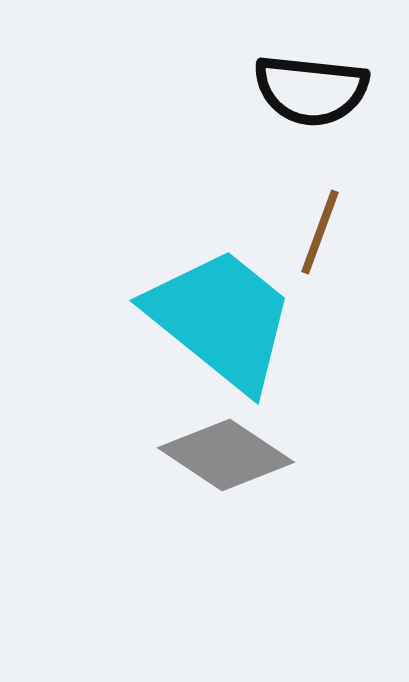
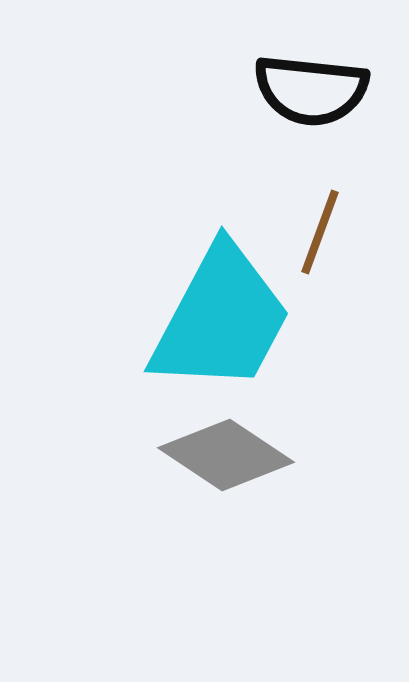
cyan trapezoid: rotated 79 degrees clockwise
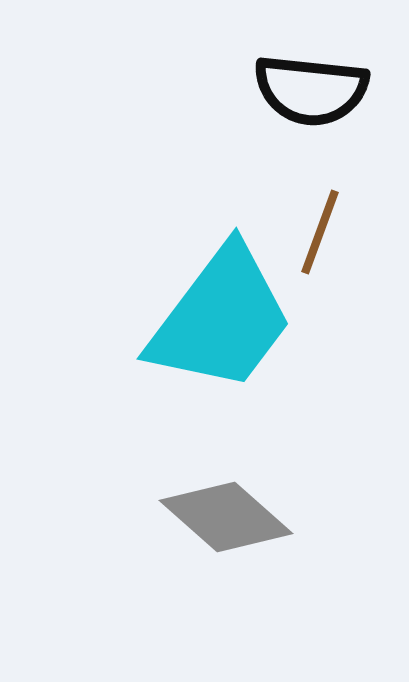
cyan trapezoid: rotated 9 degrees clockwise
gray diamond: moved 62 px down; rotated 8 degrees clockwise
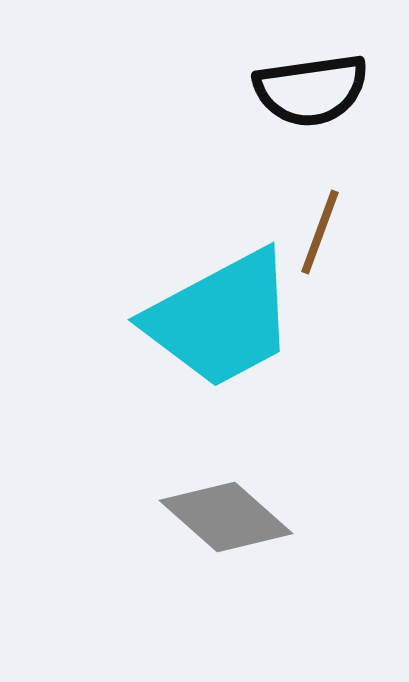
black semicircle: rotated 14 degrees counterclockwise
cyan trapezoid: rotated 25 degrees clockwise
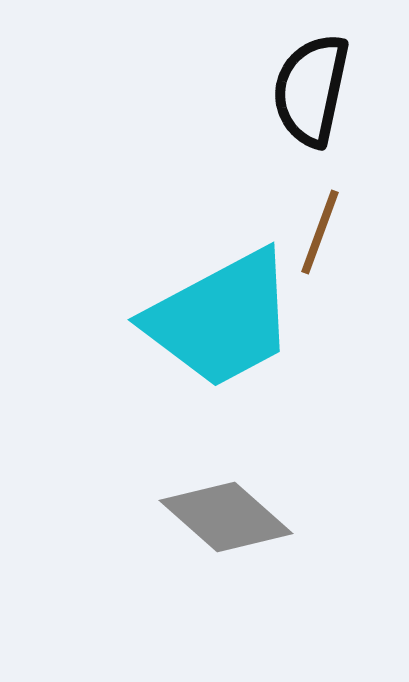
black semicircle: rotated 110 degrees clockwise
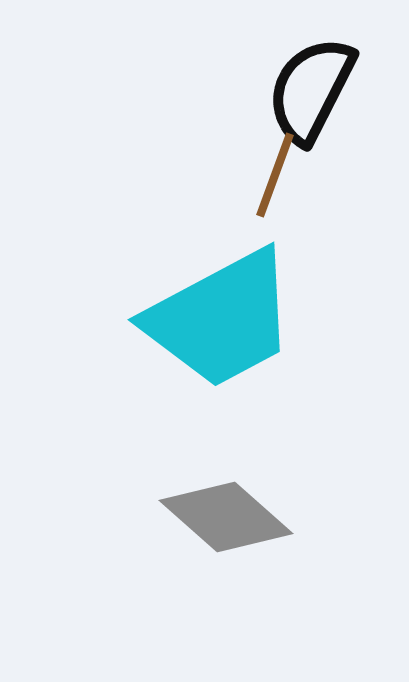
black semicircle: rotated 15 degrees clockwise
brown line: moved 45 px left, 57 px up
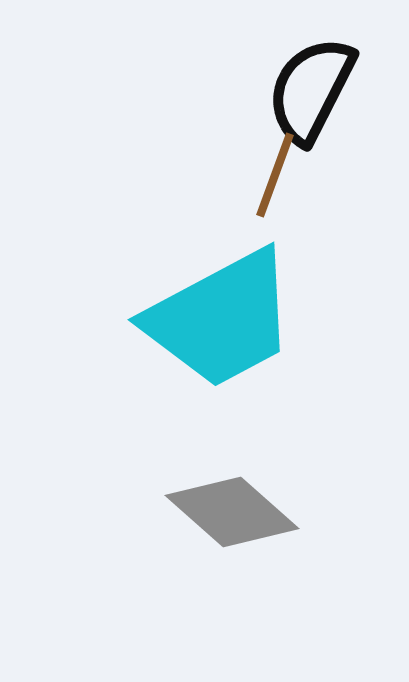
gray diamond: moved 6 px right, 5 px up
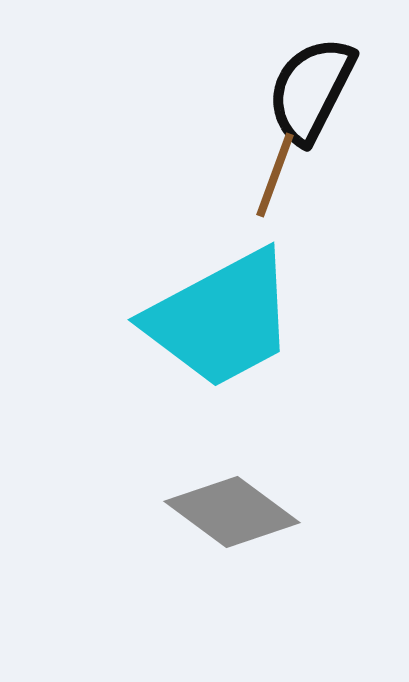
gray diamond: rotated 5 degrees counterclockwise
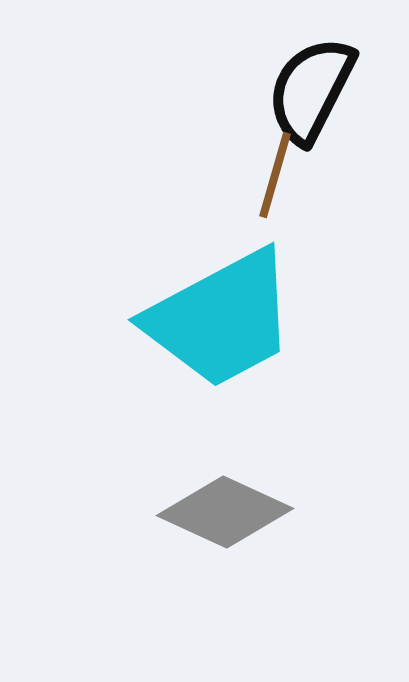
brown line: rotated 4 degrees counterclockwise
gray diamond: moved 7 px left; rotated 12 degrees counterclockwise
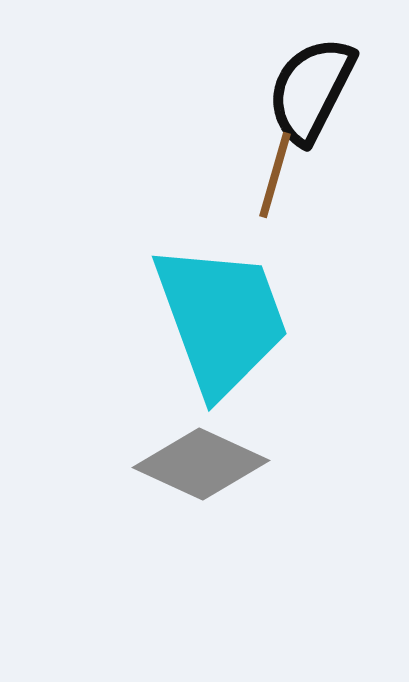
cyan trapezoid: rotated 82 degrees counterclockwise
gray diamond: moved 24 px left, 48 px up
